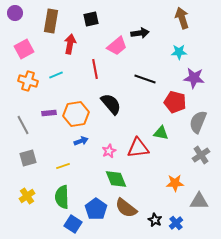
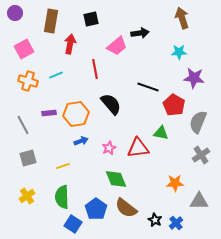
black line: moved 3 px right, 8 px down
red pentagon: moved 1 px left, 3 px down; rotated 15 degrees clockwise
pink star: moved 3 px up
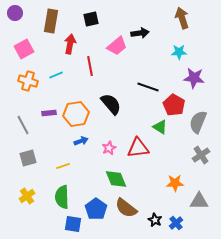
red line: moved 5 px left, 3 px up
green triangle: moved 1 px left, 6 px up; rotated 21 degrees clockwise
blue square: rotated 24 degrees counterclockwise
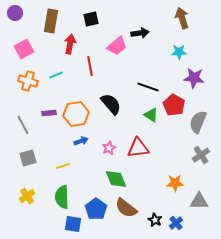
green triangle: moved 9 px left, 12 px up
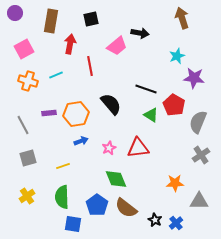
black arrow: rotated 18 degrees clockwise
cyan star: moved 2 px left, 4 px down; rotated 21 degrees counterclockwise
black line: moved 2 px left, 2 px down
blue pentagon: moved 1 px right, 4 px up
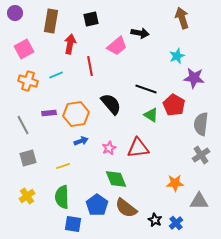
gray semicircle: moved 3 px right, 2 px down; rotated 15 degrees counterclockwise
